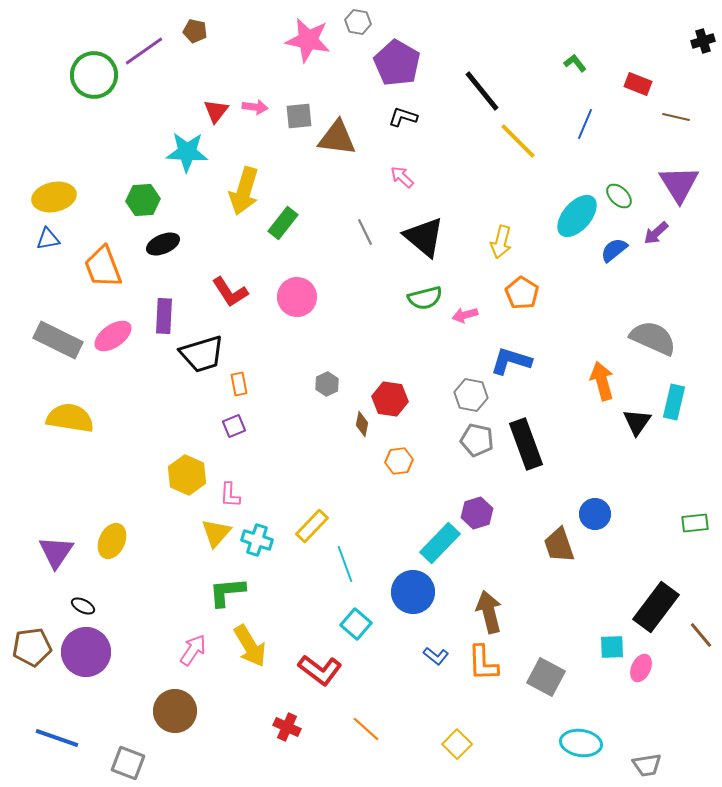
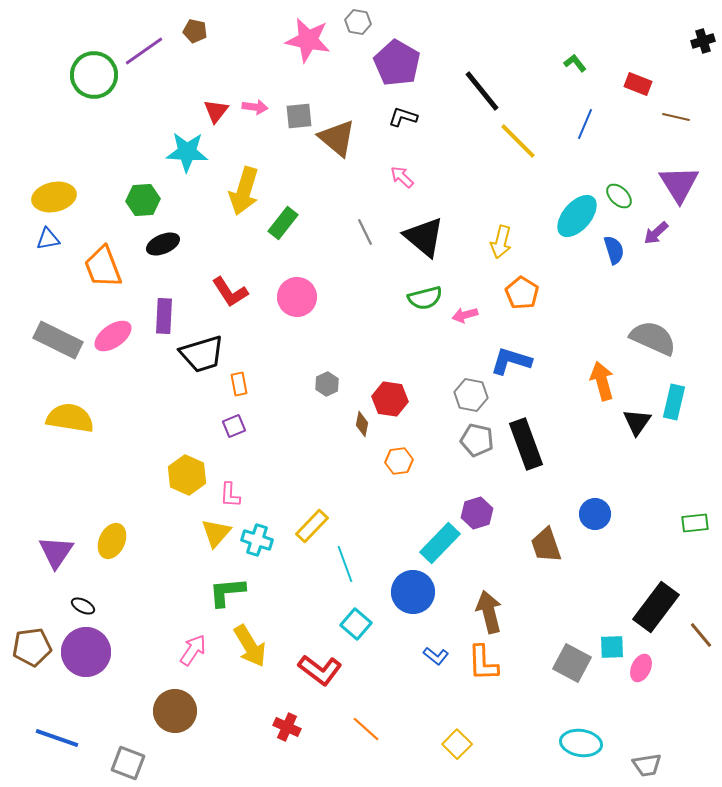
brown triangle at (337, 138): rotated 33 degrees clockwise
blue semicircle at (614, 250): rotated 112 degrees clockwise
brown trapezoid at (559, 545): moved 13 px left
gray square at (546, 677): moved 26 px right, 14 px up
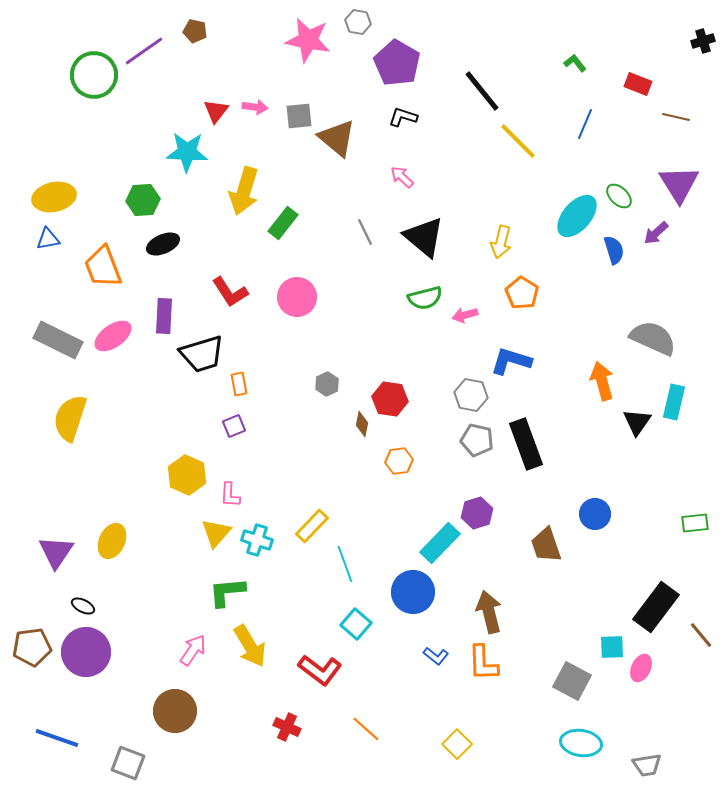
yellow semicircle at (70, 418): rotated 81 degrees counterclockwise
gray square at (572, 663): moved 18 px down
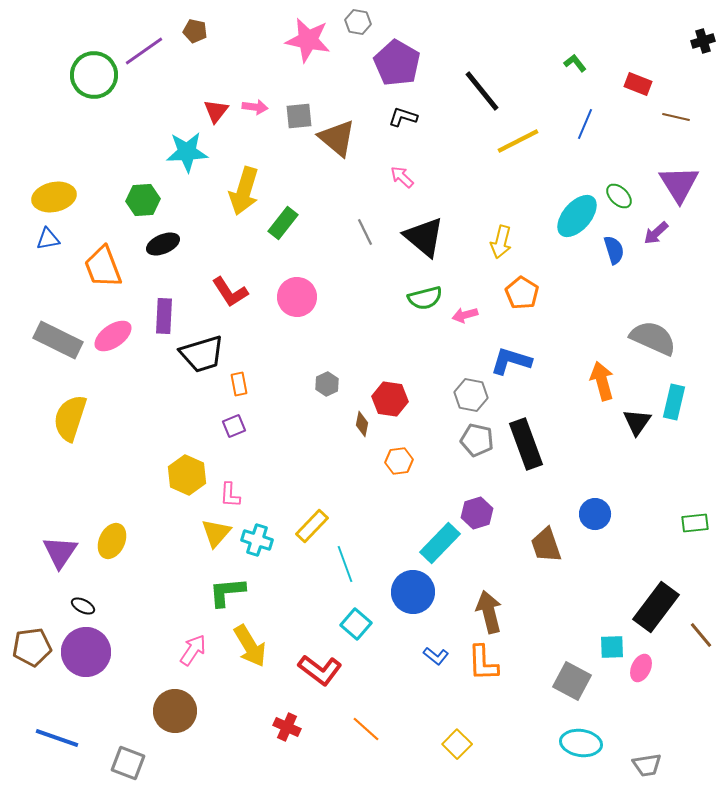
yellow line at (518, 141): rotated 72 degrees counterclockwise
cyan star at (187, 152): rotated 6 degrees counterclockwise
purple triangle at (56, 552): moved 4 px right
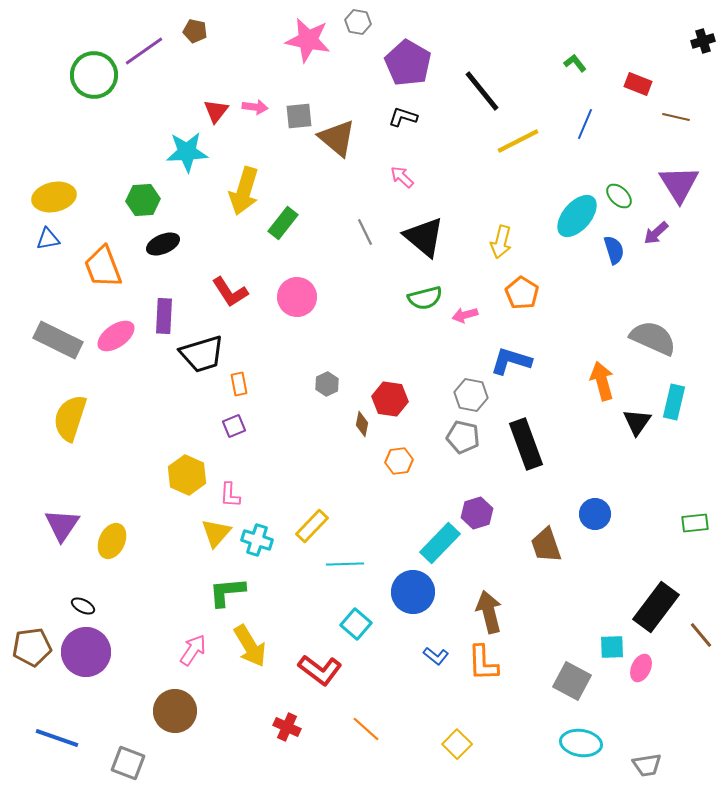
purple pentagon at (397, 63): moved 11 px right
pink ellipse at (113, 336): moved 3 px right
gray pentagon at (477, 440): moved 14 px left, 3 px up
purple triangle at (60, 552): moved 2 px right, 27 px up
cyan line at (345, 564): rotated 72 degrees counterclockwise
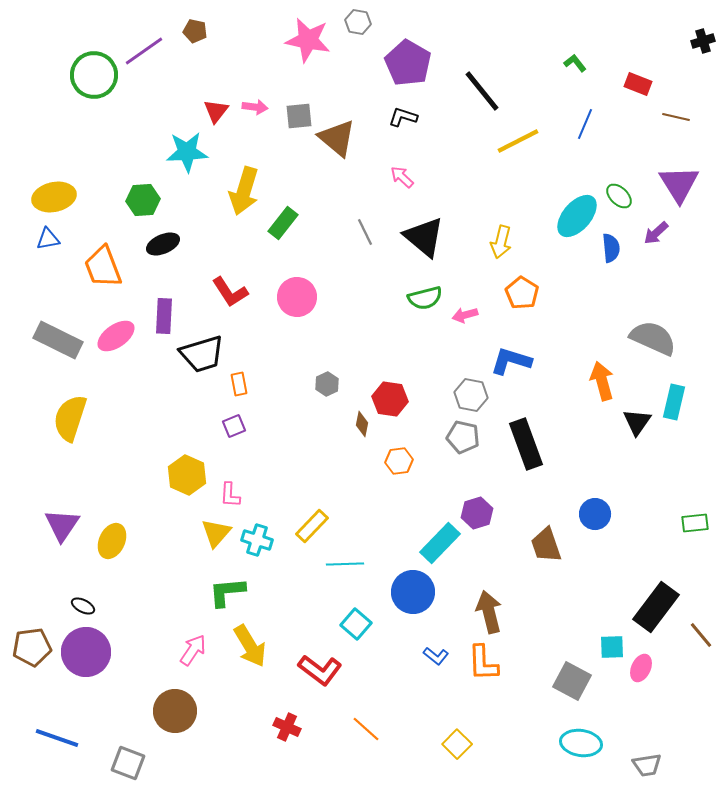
blue semicircle at (614, 250): moved 3 px left, 2 px up; rotated 12 degrees clockwise
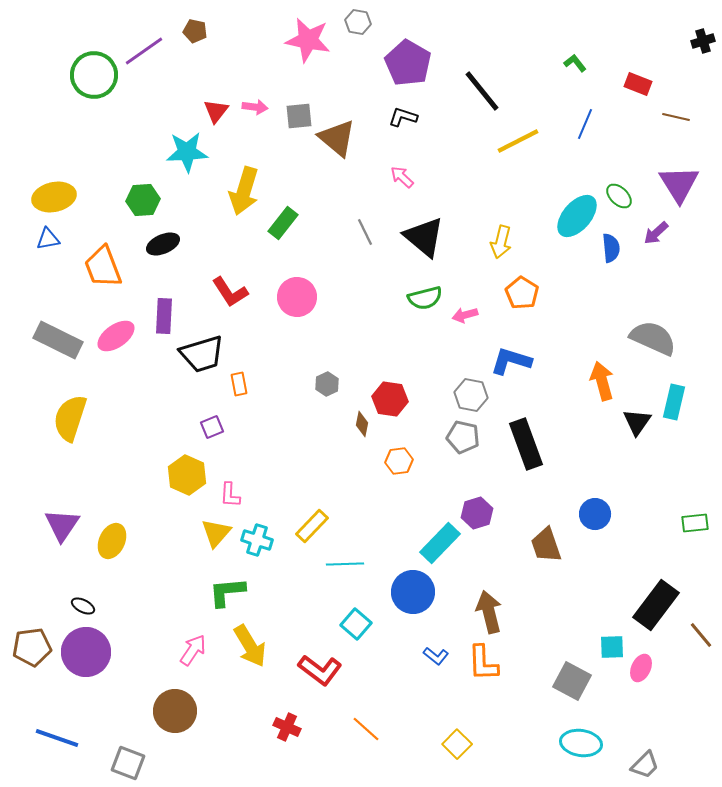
purple square at (234, 426): moved 22 px left, 1 px down
black rectangle at (656, 607): moved 2 px up
gray trapezoid at (647, 765): moved 2 px left; rotated 36 degrees counterclockwise
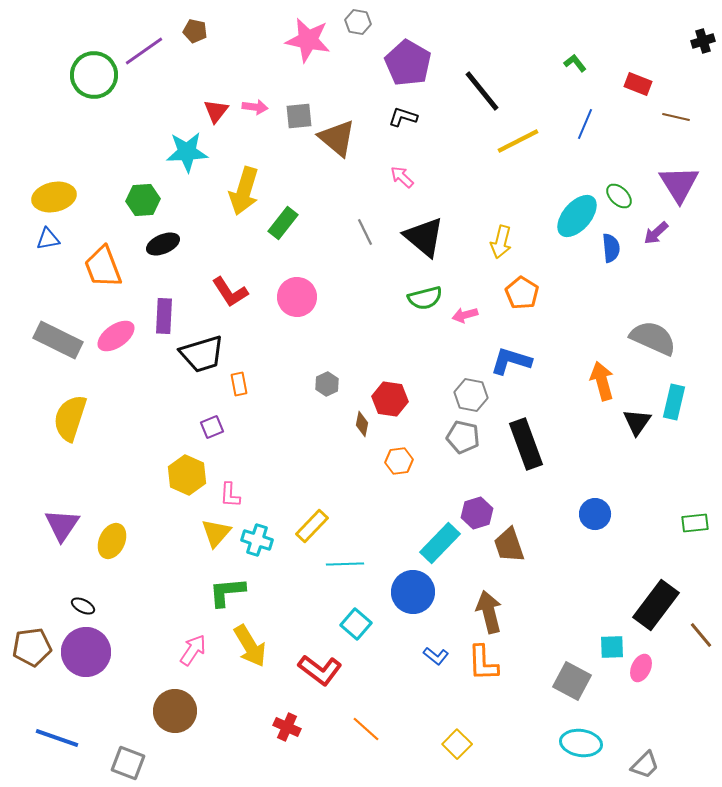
brown trapezoid at (546, 545): moved 37 px left
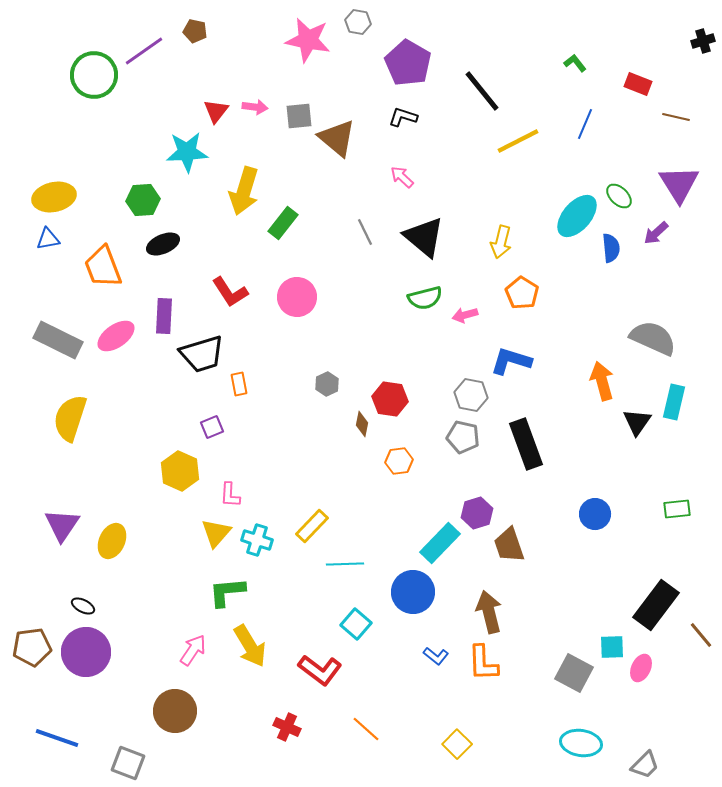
yellow hexagon at (187, 475): moved 7 px left, 4 px up
green rectangle at (695, 523): moved 18 px left, 14 px up
gray square at (572, 681): moved 2 px right, 8 px up
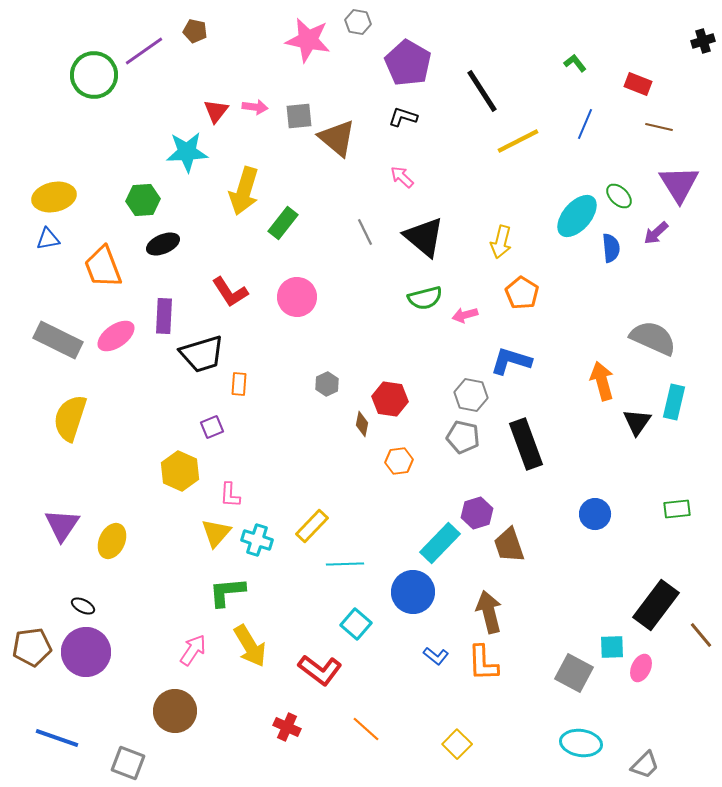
black line at (482, 91): rotated 6 degrees clockwise
brown line at (676, 117): moved 17 px left, 10 px down
orange rectangle at (239, 384): rotated 15 degrees clockwise
